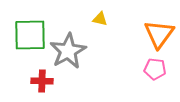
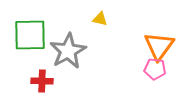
orange triangle: moved 12 px down
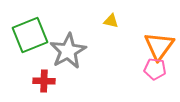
yellow triangle: moved 11 px right, 2 px down
green square: rotated 21 degrees counterclockwise
red cross: moved 2 px right
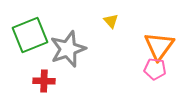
yellow triangle: rotated 35 degrees clockwise
gray star: moved 2 px up; rotated 9 degrees clockwise
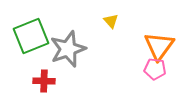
green square: moved 1 px right, 1 px down
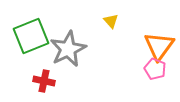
gray star: rotated 6 degrees counterclockwise
pink pentagon: rotated 15 degrees clockwise
red cross: rotated 10 degrees clockwise
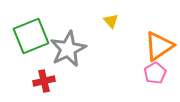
orange triangle: rotated 20 degrees clockwise
pink pentagon: moved 4 px down; rotated 20 degrees clockwise
red cross: rotated 25 degrees counterclockwise
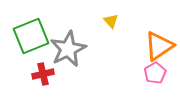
red cross: moved 1 px left, 7 px up
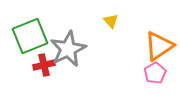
green square: moved 1 px left
red cross: moved 1 px right, 9 px up
